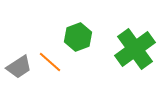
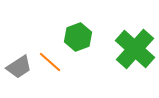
green cross: rotated 12 degrees counterclockwise
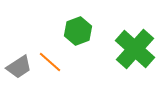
green hexagon: moved 6 px up
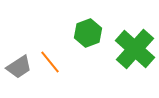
green hexagon: moved 10 px right, 2 px down
orange line: rotated 10 degrees clockwise
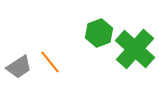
green hexagon: moved 11 px right
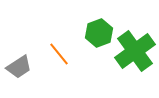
green cross: moved 2 px down; rotated 12 degrees clockwise
orange line: moved 9 px right, 8 px up
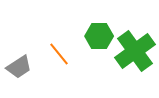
green hexagon: moved 3 px down; rotated 20 degrees clockwise
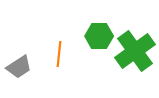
orange line: rotated 45 degrees clockwise
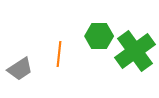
gray trapezoid: moved 1 px right, 2 px down
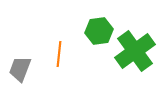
green hexagon: moved 5 px up; rotated 8 degrees counterclockwise
gray trapezoid: rotated 144 degrees clockwise
